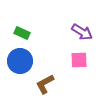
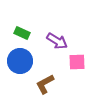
purple arrow: moved 25 px left, 9 px down
pink square: moved 2 px left, 2 px down
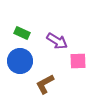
pink square: moved 1 px right, 1 px up
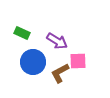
blue circle: moved 13 px right, 1 px down
brown L-shape: moved 15 px right, 11 px up
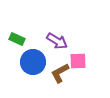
green rectangle: moved 5 px left, 6 px down
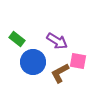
green rectangle: rotated 14 degrees clockwise
pink square: rotated 12 degrees clockwise
